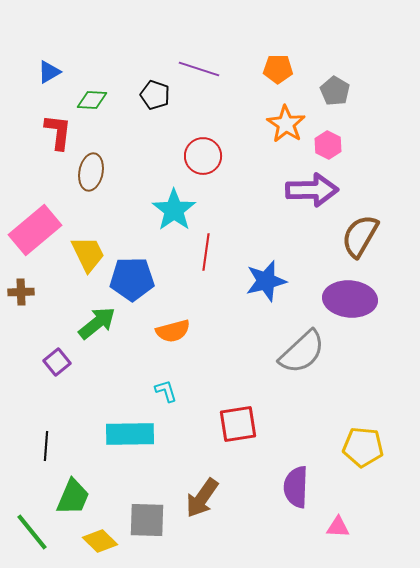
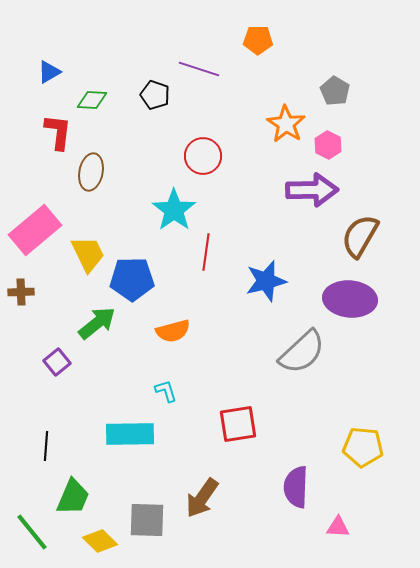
orange pentagon: moved 20 px left, 29 px up
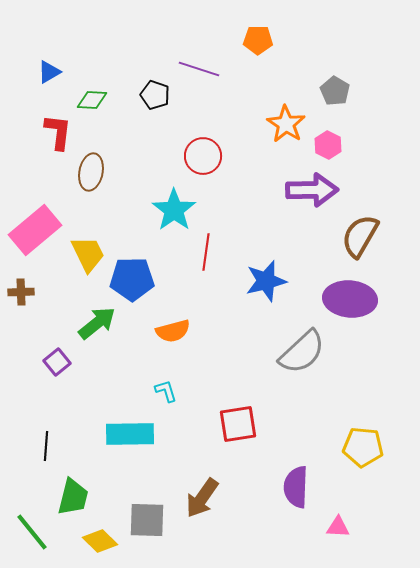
green trapezoid: rotated 9 degrees counterclockwise
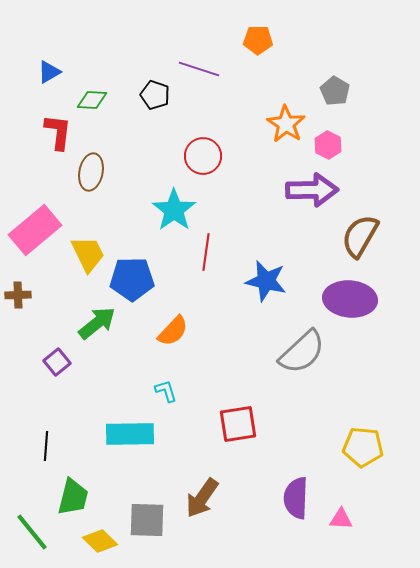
blue star: rotated 27 degrees clockwise
brown cross: moved 3 px left, 3 px down
orange semicircle: rotated 32 degrees counterclockwise
purple semicircle: moved 11 px down
pink triangle: moved 3 px right, 8 px up
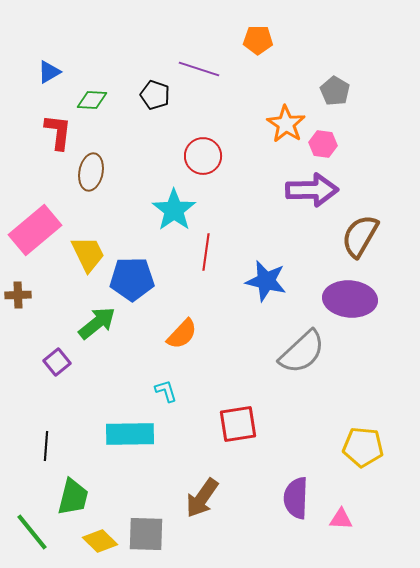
pink hexagon: moved 5 px left, 1 px up; rotated 20 degrees counterclockwise
orange semicircle: moved 9 px right, 3 px down
gray square: moved 1 px left, 14 px down
